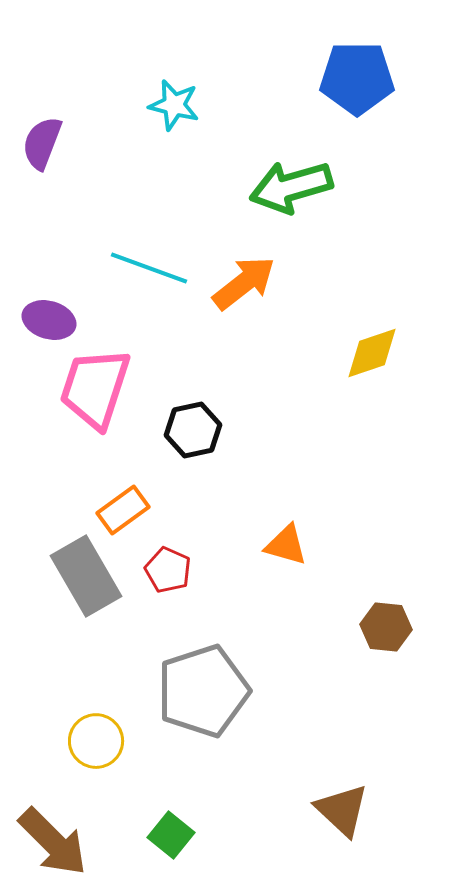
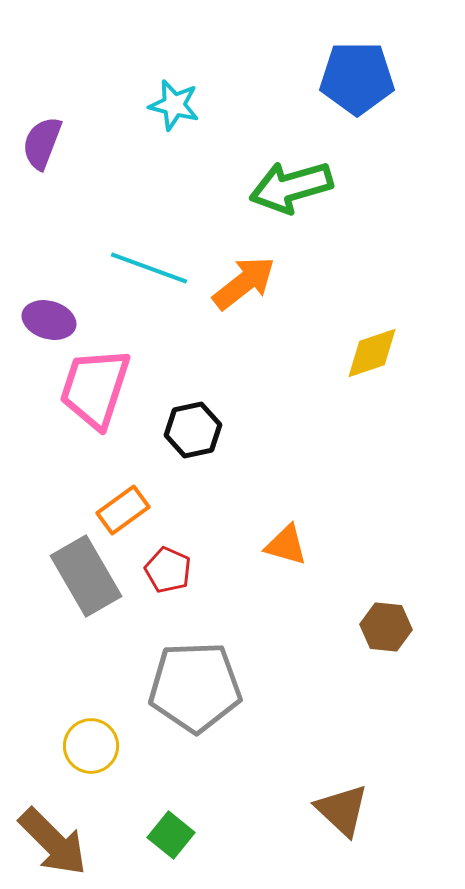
gray pentagon: moved 8 px left, 4 px up; rotated 16 degrees clockwise
yellow circle: moved 5 px left, 5 px down
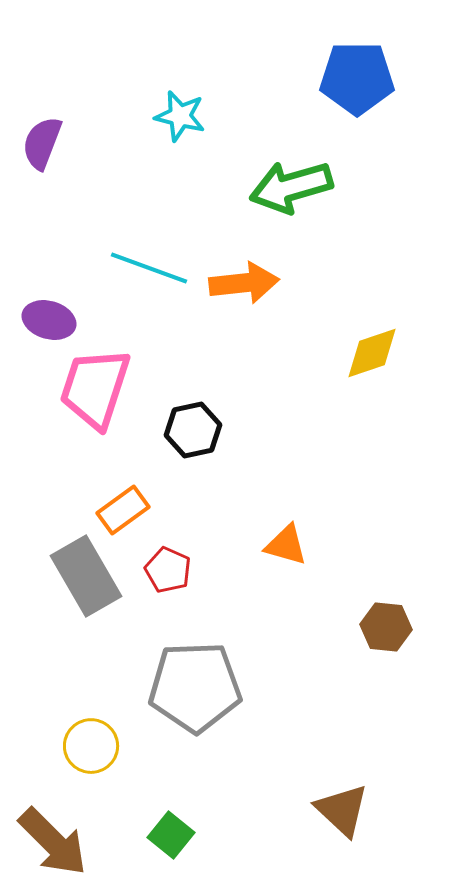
cyan star: moved 6 px right, 11 px down
orange arrow: rotated 32 degrees clockwise
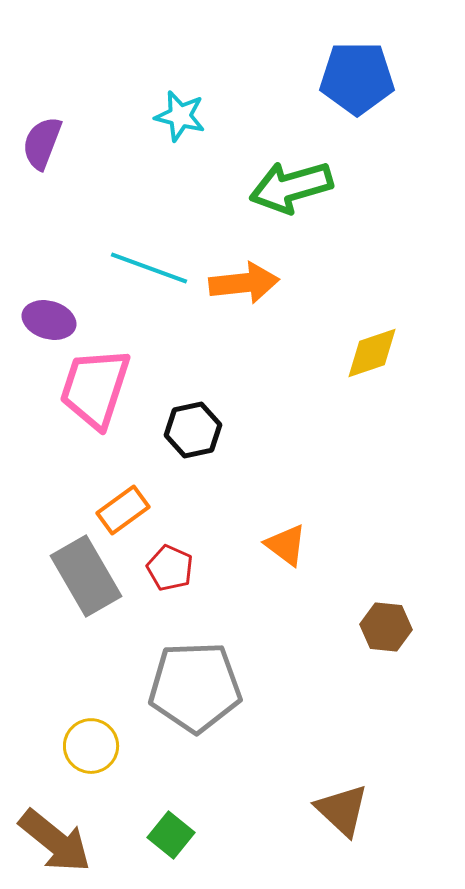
orange triangle: rotated 21 degrees clockwise
red pentagon: moved 2 px right, 2 px up
brown arrow: moved 2 px right, 1 px up; rotated 6 degrees counterclockwise
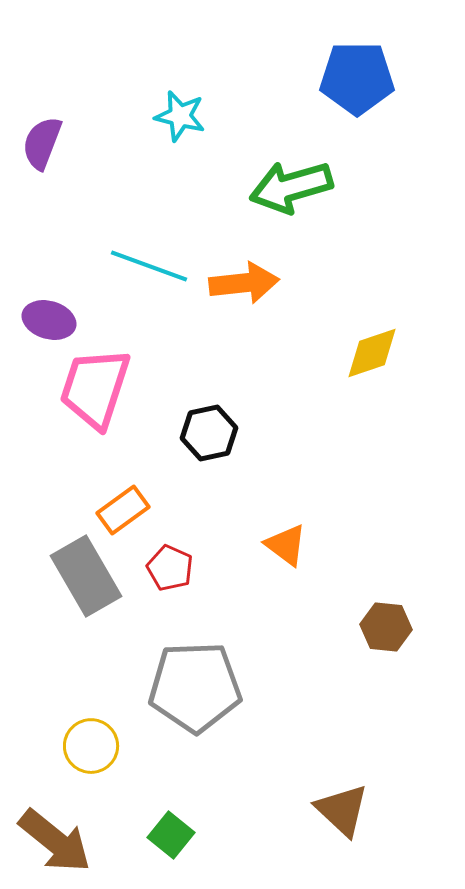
cyan line: moved 2 px up
black hexagon: moved 16 px right, 3 px down
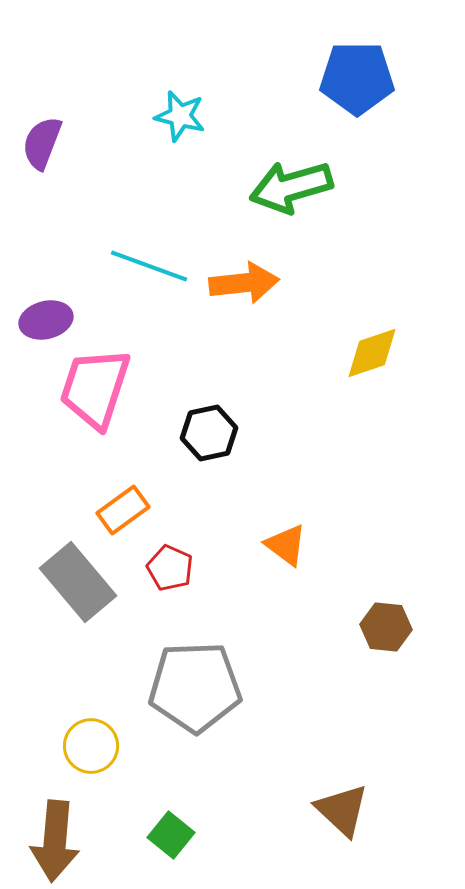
purple ellipse: moved 3 px left; rotated 30 degrees counterclockwise
gray rectangle: moved 8 px left, 6 px down; rotated 10 degrees counterclockwise
brown arrow: rotated 56 degrees clockwise
